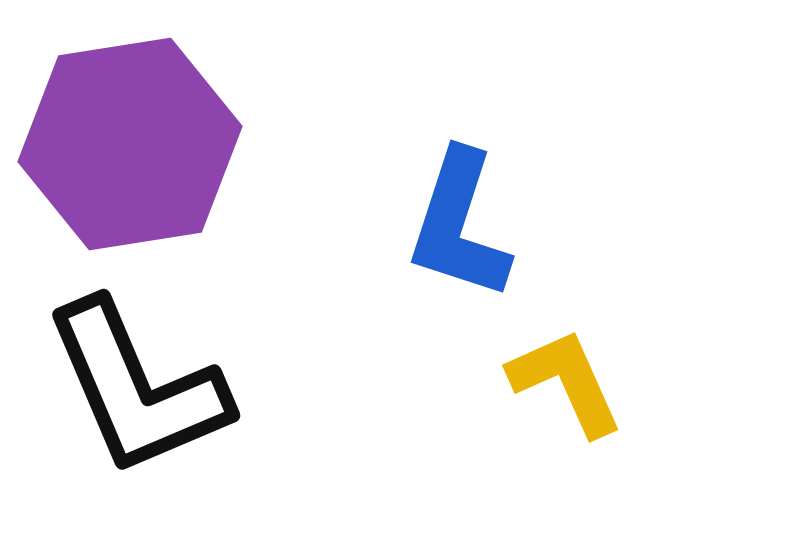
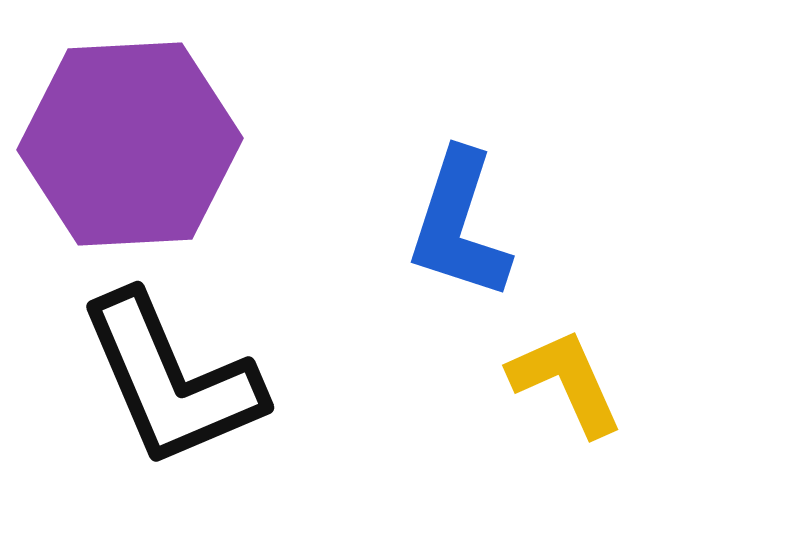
purple hexagon: rotated 6 degrees clockwise
black L-shape: moved 34 px right, 8 px up
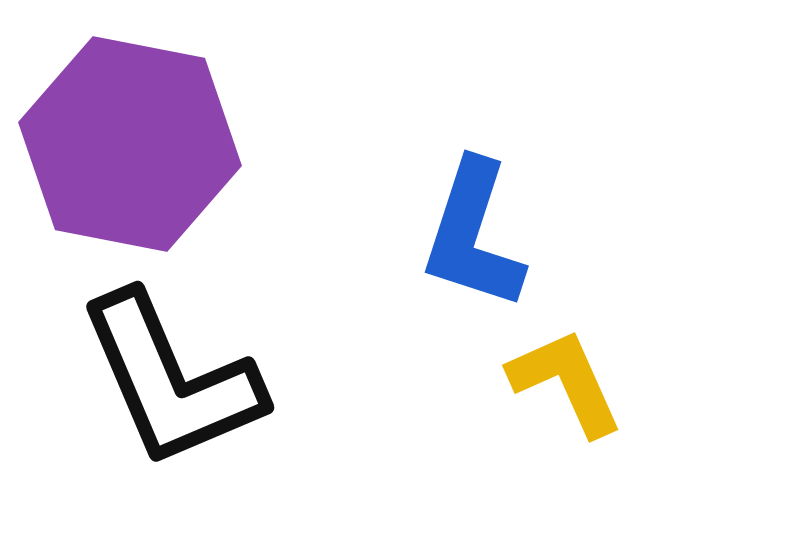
purple hexagon: rotated 14 degrees clockwise
blue L-shape: moved 14 px right, 10 px down
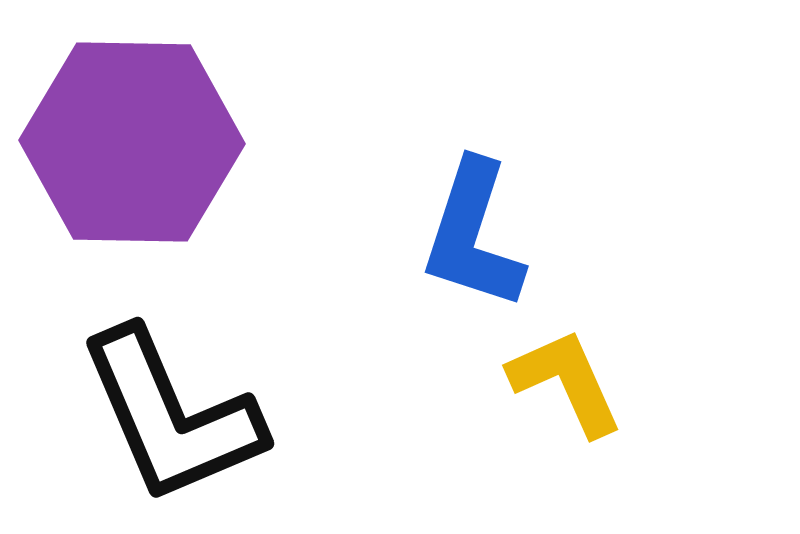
purple hexagon: moved 2 px right, 2 px up; rotated 10 degrees counterclockwise
black L-shape: moved 36 px down
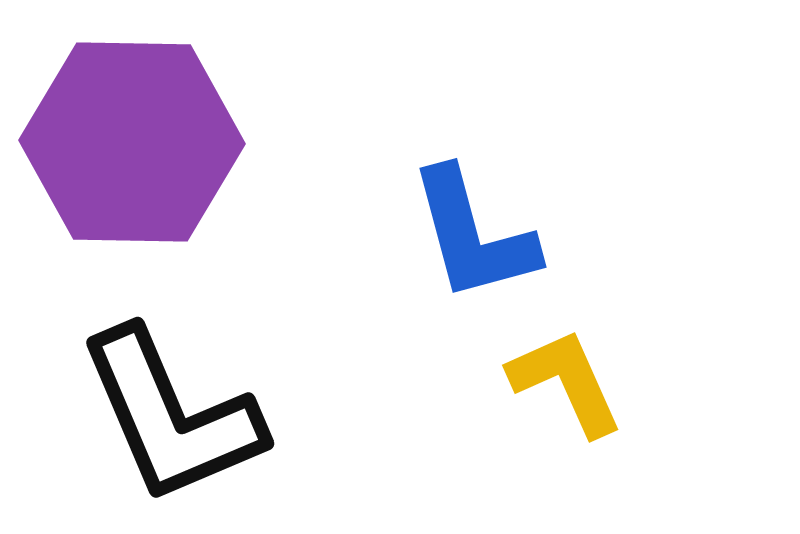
blue L-shape: rotated 33 degrees counterclockwise
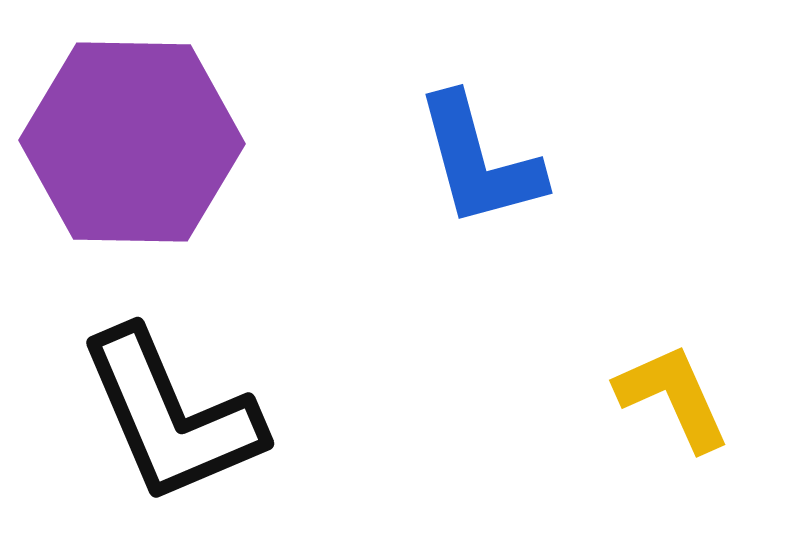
blue L-shape: moved 6 px right, 74 px up
yellow L-shape: moved 107 px right, 15 px down
